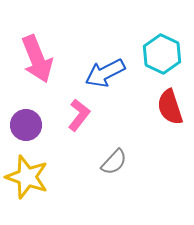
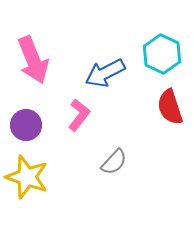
pink arrow: moved 4 px left, 1 px down
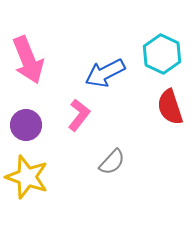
pink arrow: moved 5 px left
gray semicircle: moved 2 px left
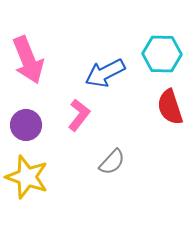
cyan hexagon: rotated 24 degrees counterclockwise
